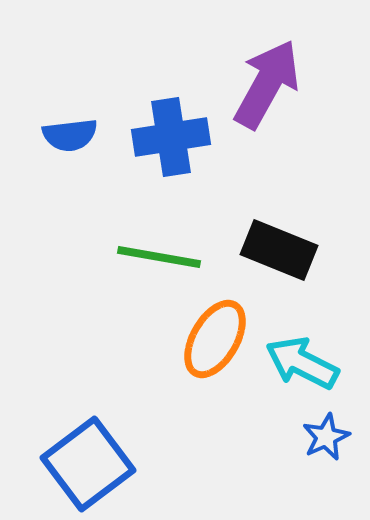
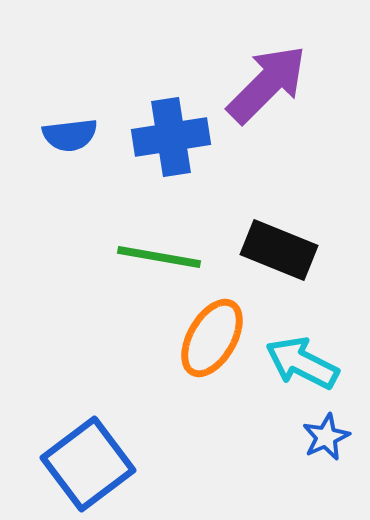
purple arrow: rotated 16 degrees clockwise
orange ellipse: moved 3 px left, 1 px up
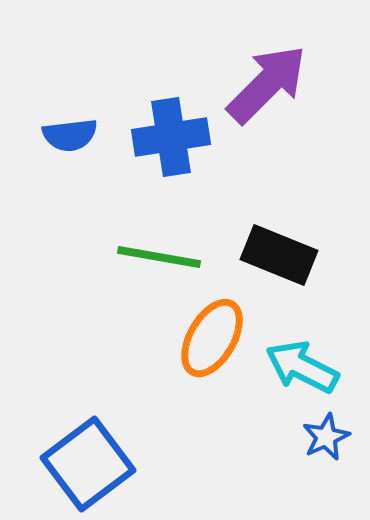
black rectangle: moved 5 px down
cyan arrow: moved 4 px down
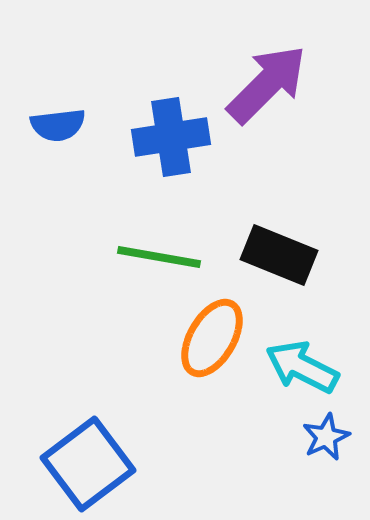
blue semicircle: moved 12 px left, 10 px up
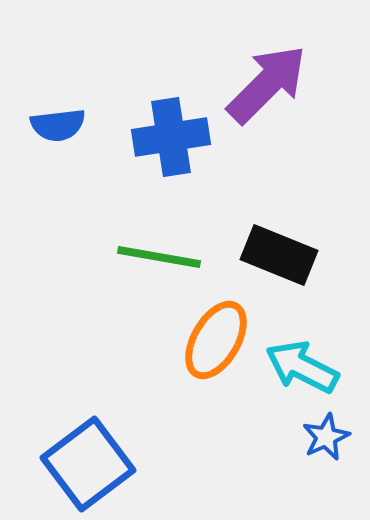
orange ellipse: moved 4 px right, 2 px down
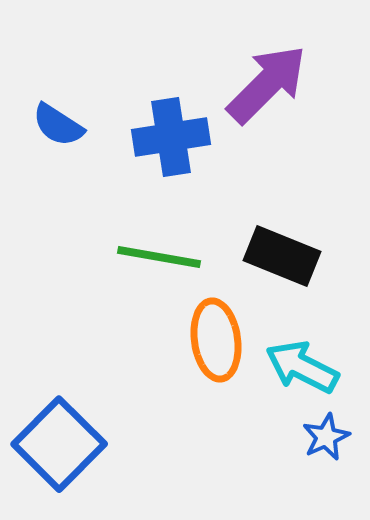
blue semicircle: rotated 40 degrees clockwise
black rectangle: moved 3 px right, 1 px down
orange ellipse: rotated 38 degrees counterclockwise
blue square: moved 29 px left, 20 px up; rotated 8 degrees counterclockwise
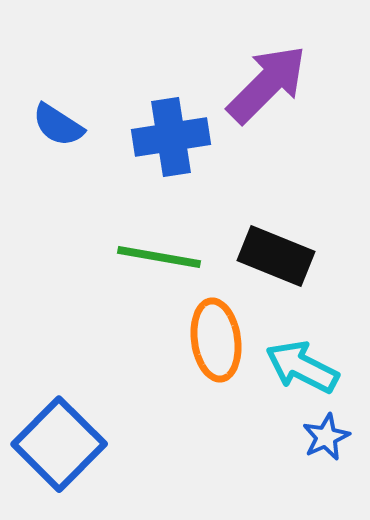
black rectangle: moved 6 px left
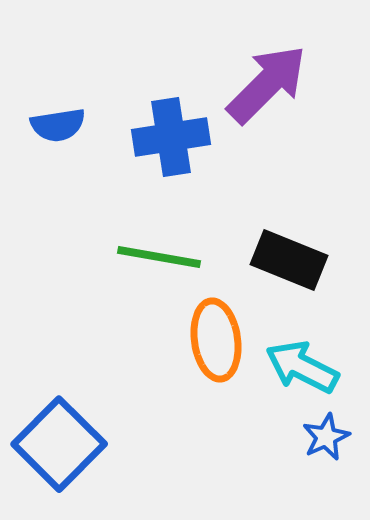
blue semicircle: rotated 42 degrees counterclockwise
black rectangle: moved 13 px right, 4 px down
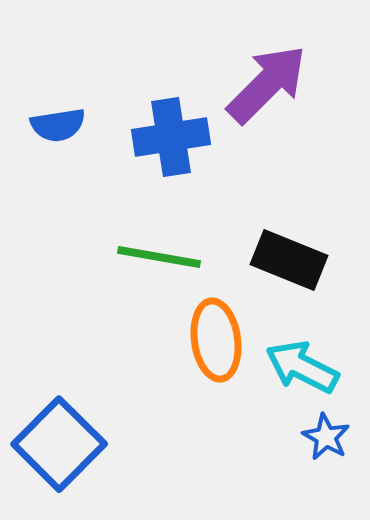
blue star: rotated 18 degrees counterclockwise
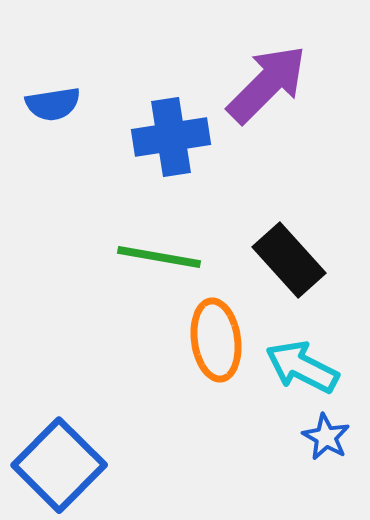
blue semicircle: moved 5 px left, 21 px up
black rectangle: rotated 26 degrees clockwise
blue square: moved 21 px down
